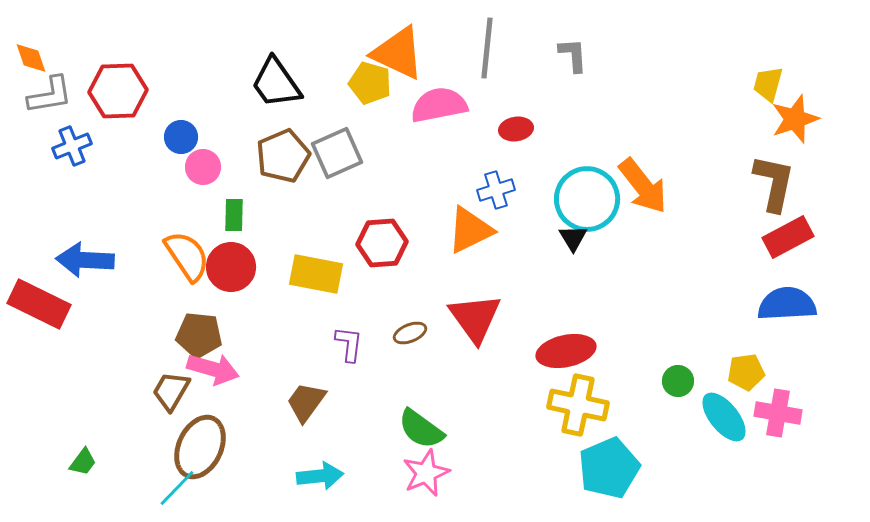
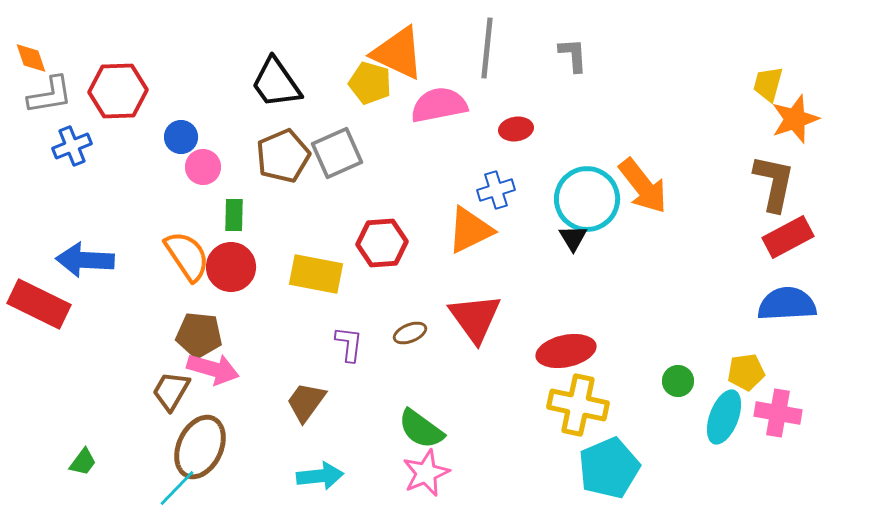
cyan ellipse at (724, 417): rotated 60 degrees clockwise
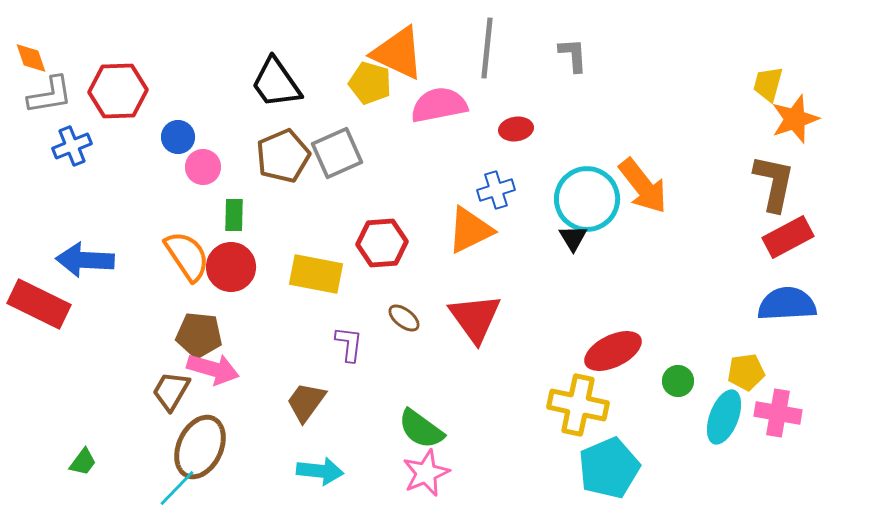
blue circle at (181, 137): moved 3 px left
brown ellipse at (410, 333): moved 6 px left, 15 px up; rotated 60 degrees clockwise
red ellipse at (566, 351): moved 47 px right; rotated 14 degrees counterclockwise
cyan arrow at (320, 476): moved 5 px up; rotated 12 degrees clockwise
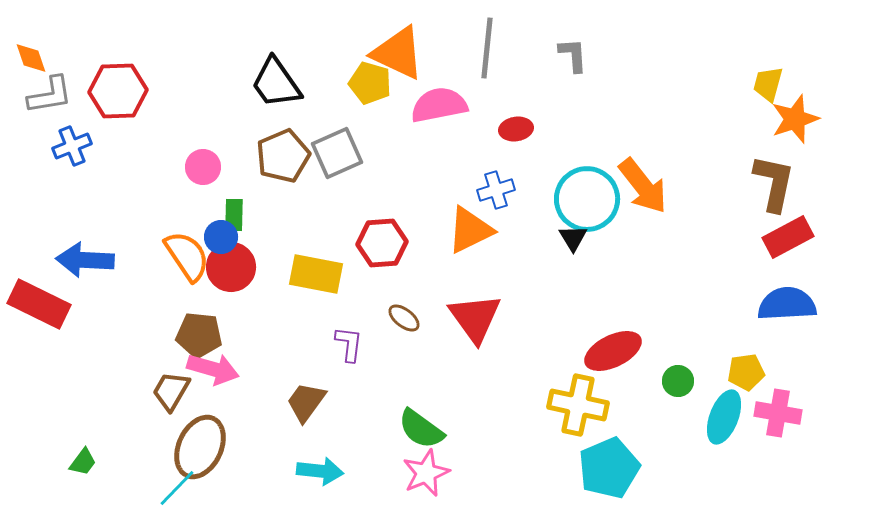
blue circle at (178, 137): moved 43 px right, 100 px down
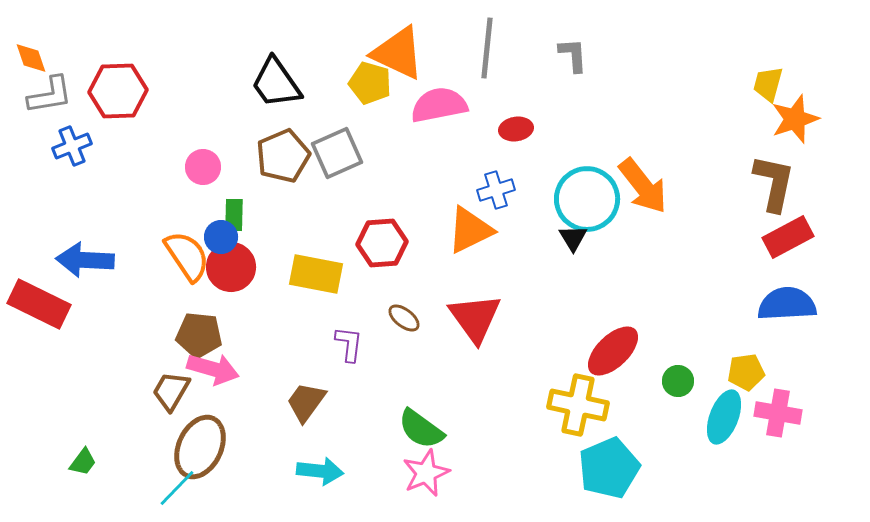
red ellipse at (613, 351): rotated 18 degrees counterclockwise
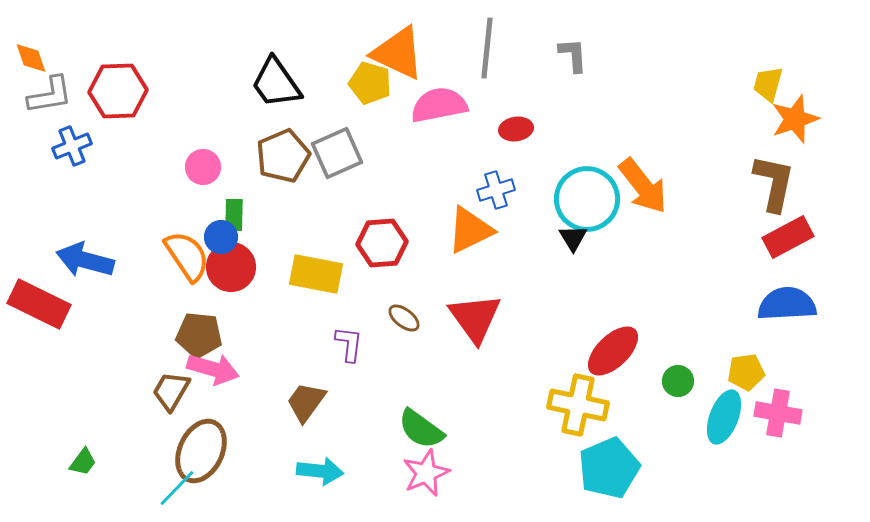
blue arrow at (85, 260): rotated 12 degrees clockwise
brown ellipse at (200, 447): moved 1 px right, 4 px down
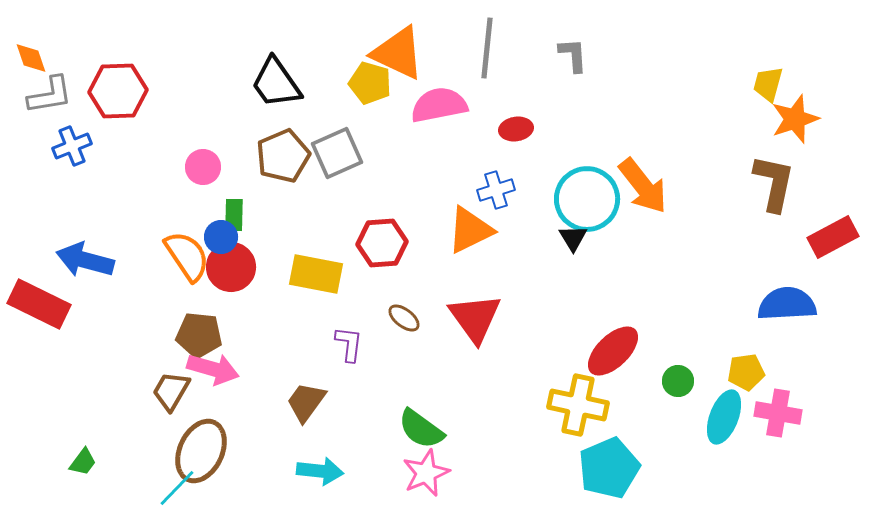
red rectangle at (788, 237): moved 45 px right
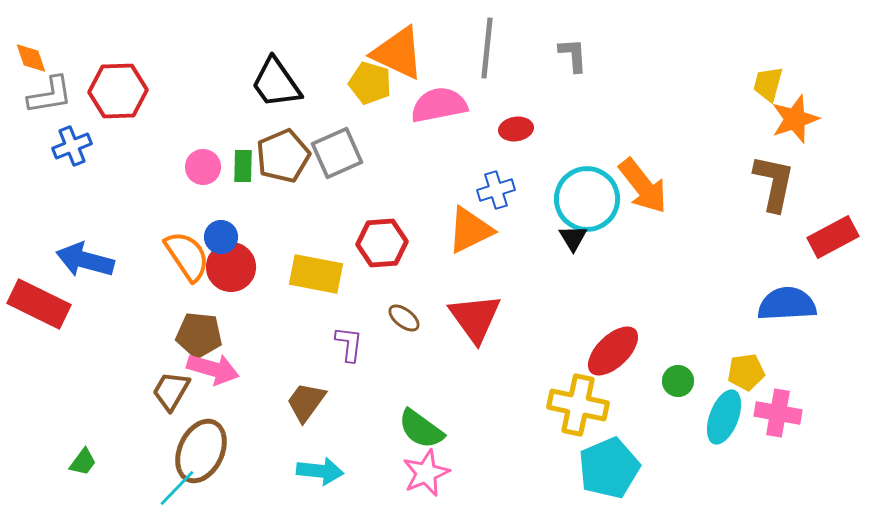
green rectangle at (234, 215): moved 9 px right, 49 px up
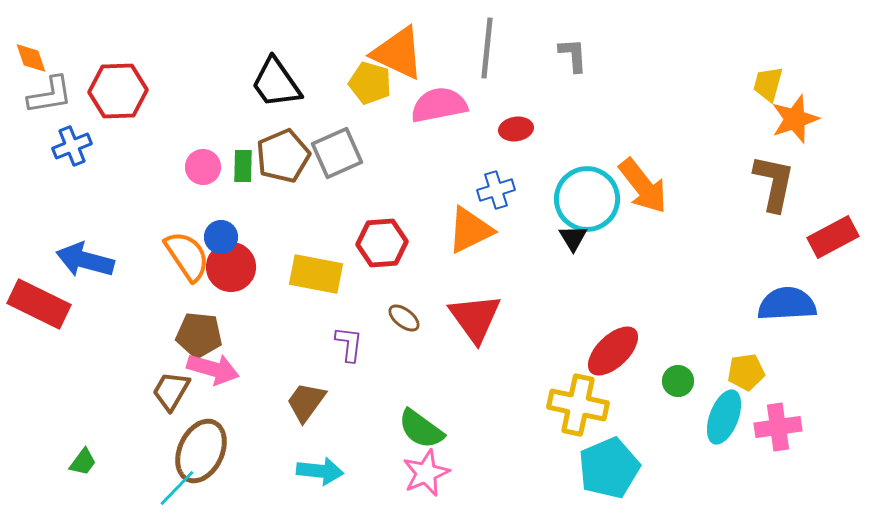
pink cross at (778, 413): moved 14 px down; rotated 18 degrees counterclockwise
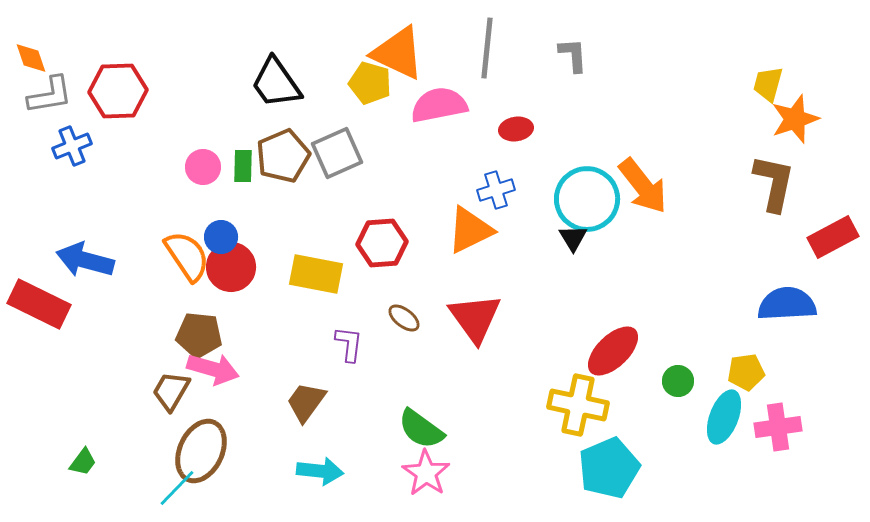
pink star at (426, 473): rotated 15 degrees counterclockwise
